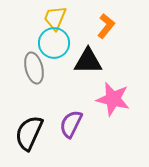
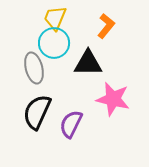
black triangle: moved 2 px down
black semicircle: moved 8 px right, 21 px up
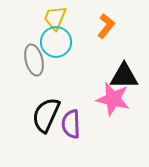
cyan circle: moved 2 px right, 1 px up
black triangle: moved 36 px right, 13 px down
gray ellipse: moved 8 px up
black semicircle: moved 9 px right, 3 px down
purple semicircle: rotated 28 degrees counterclockwise
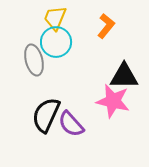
pink star: moved 2 px down
purple semicircle: rotated 40 degrees counterclockwise
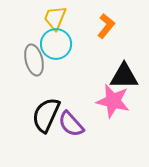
cyan circle: moved 2 px down
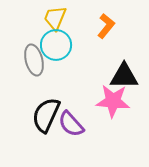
cyan circle: moved 1 px down
pink star: rotated 8 degrees counterclockwise
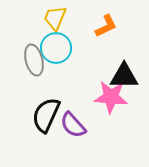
orange L-shape: rotated 25 degrees clockwise
cyan circle: moved 3 px down
pink star: moved 2 px left, 4 px up
purple semicircle: moved 2 px right, 1 px down
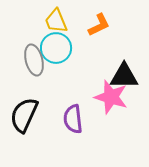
yellow trapezoid: moved 1 px right, 3 px down; rotated 44 degrees counterclockwise
orange L-shape: moved 7 px left, 1 px up
pink star: rotated 12 degrees clockwise
black semicircle: moved 22 px left
purple semicircle: moved 6 px up; rotated 36 degrees clockwise
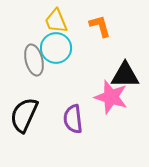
orange L-shape: moved 1 px right, 1 px down; rotated 80 degrees counterclockwise
black triangle: moved 1 px right, 1 px up
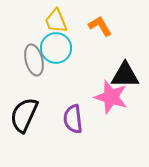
orange L-shape: rotated 15 degrees counterclockwise
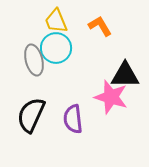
black semicircle: moved 7 px right
